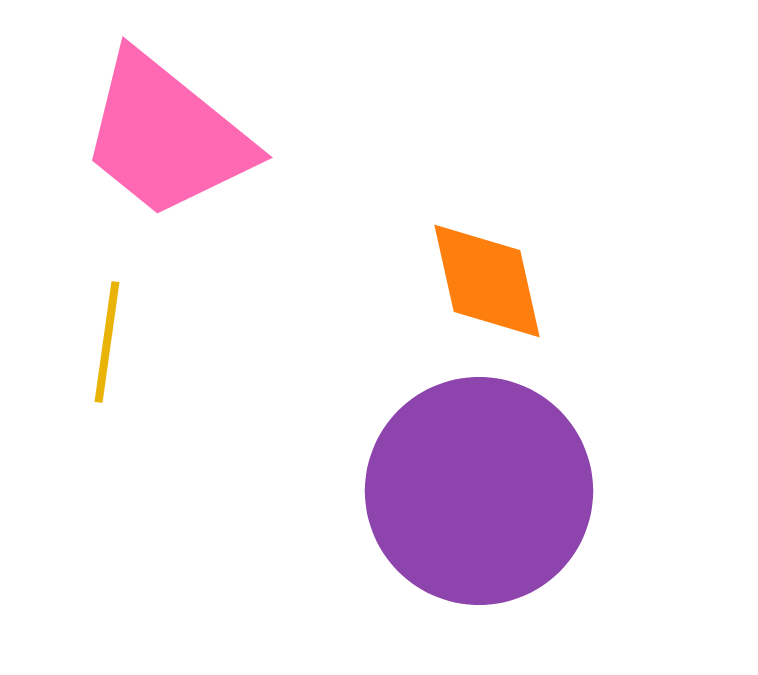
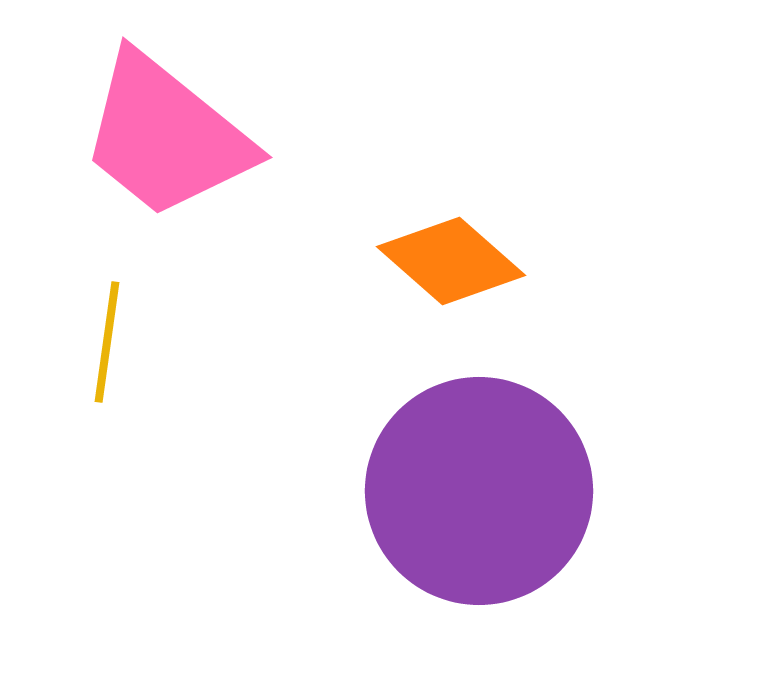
orange diamond: moved 36 px left, 20 px up; rotated 36 degrees counterclockwise
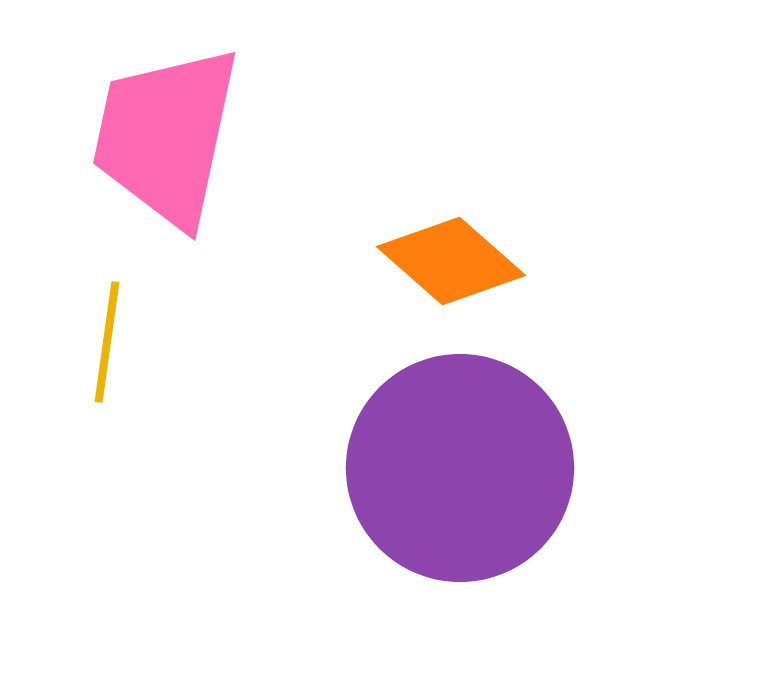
pink trapezoid: rotated 63 degrees clockwise
purple circle: moved 19 px left, 23 px up
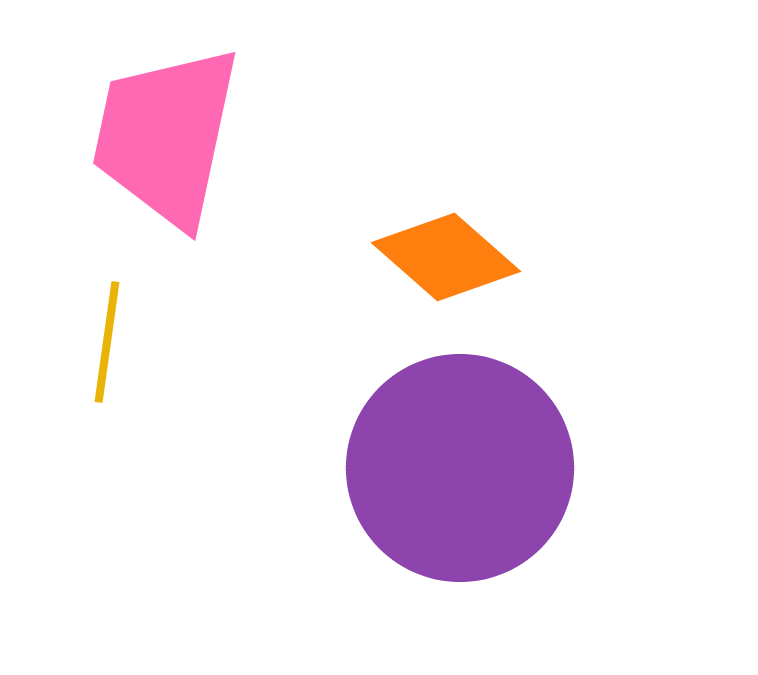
orange diamond: moved 5 px left, 4 px up
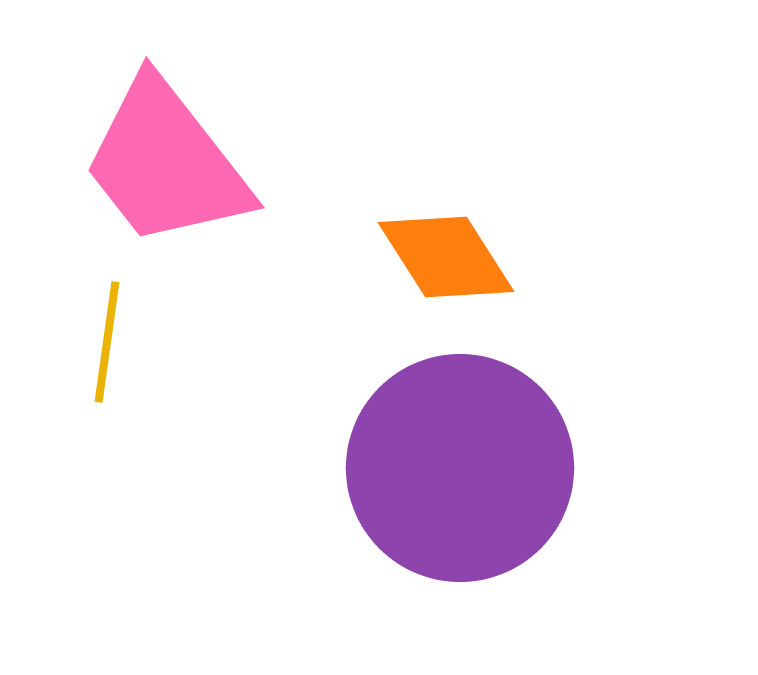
pink trapezoid: moved 27 px down; rotated 50 degrees counterclockwise
orange diamond: rotated 16 degrees clockwise
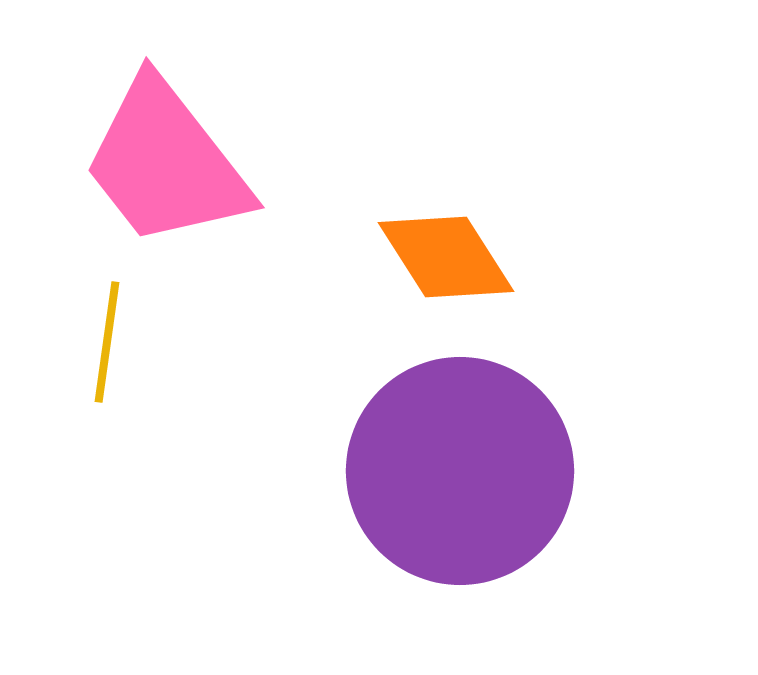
purple circle: moved 3 px down
